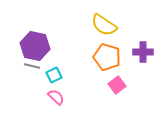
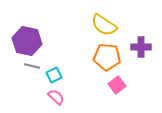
purple hexagon: moved 8 px left, 5 px up
purple cross: moved 2 px left, 5 px up
orange pentagon: rotated 12 degrees counterclockwise
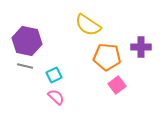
yellow semicircle: moved 16 px left
gray line: moved 7 px left
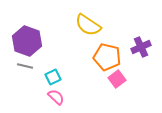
purple hexagon: rotated 8 degrees clockwise
purple cross: rotated 24 degrees counterclockwise
orange pentagon: rotated 8 degrees clockwise
cyan square: moved 1 px left, 2 px down
pink square: moved 6 px up
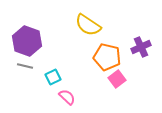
pink semicircle: moved 11 px right
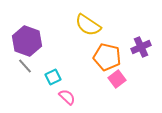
gray line: rotated 35 degrees clockwise
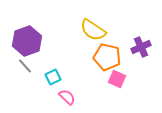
yellow semicircle: moved 5 px right, 5 px down
purple hexagon: rotated 20 degrees clockwise
pink square: rotated 30 degrees counterclockwise
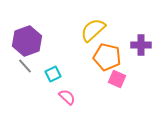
yellow semicircle: rotated 104 degrees clockwise
purple cross: moved 2 px up; rotated 24 degrees clockwise
cyan square: moved 3 px up
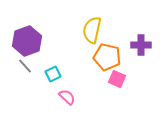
yellow semicircle: moved 1 px left; rotated 36 degrees counterclockwise
